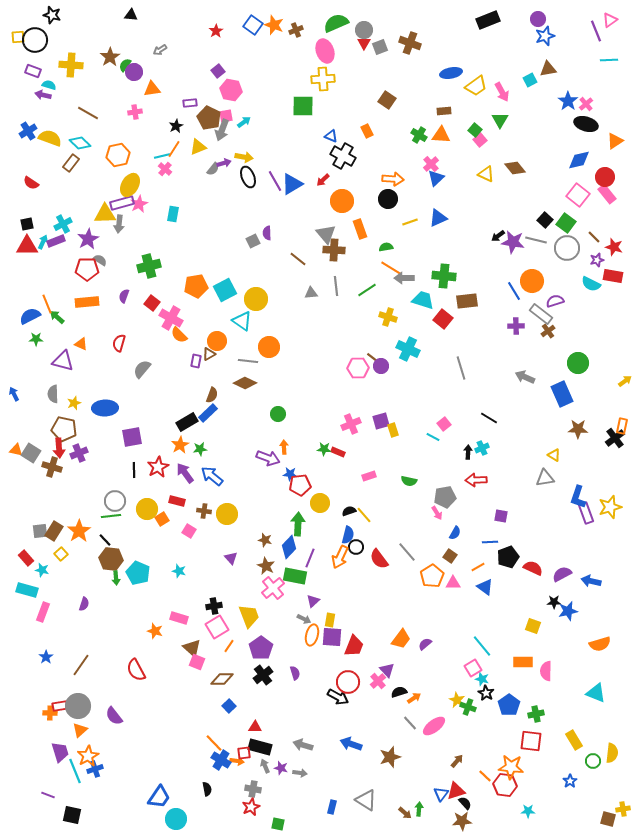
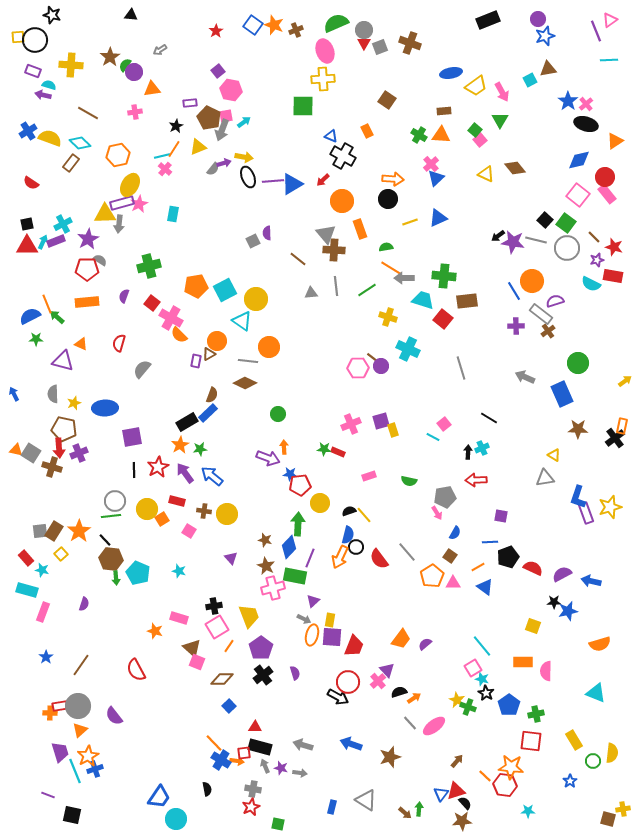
purple line at (275, 181): moved 2 px left; rotated 65 degrees counterclockwise
pink cross at (273, 588): rotated 25 degrees clockwise
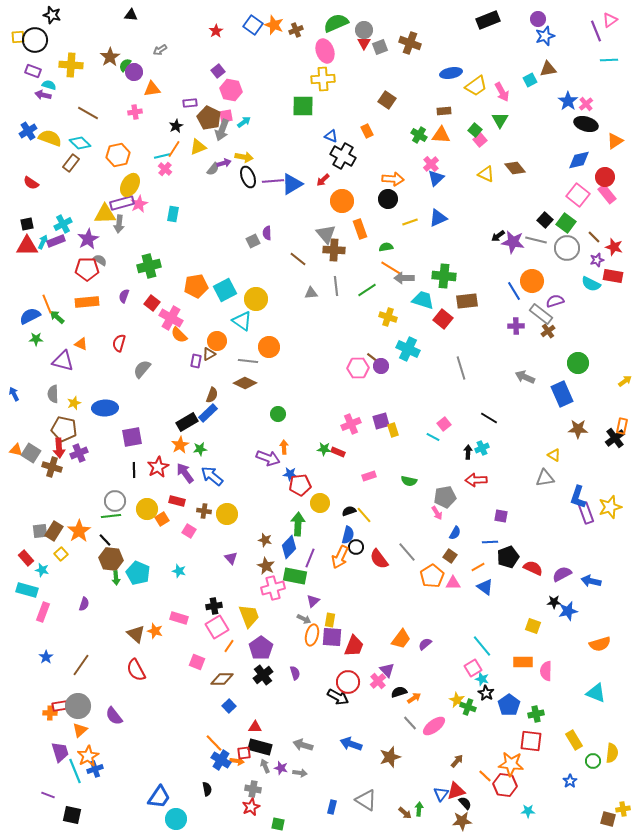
brown triangle at (192, 648): moved 56 px left, 14 px up
orange star at (511, 767): moved 3 px up
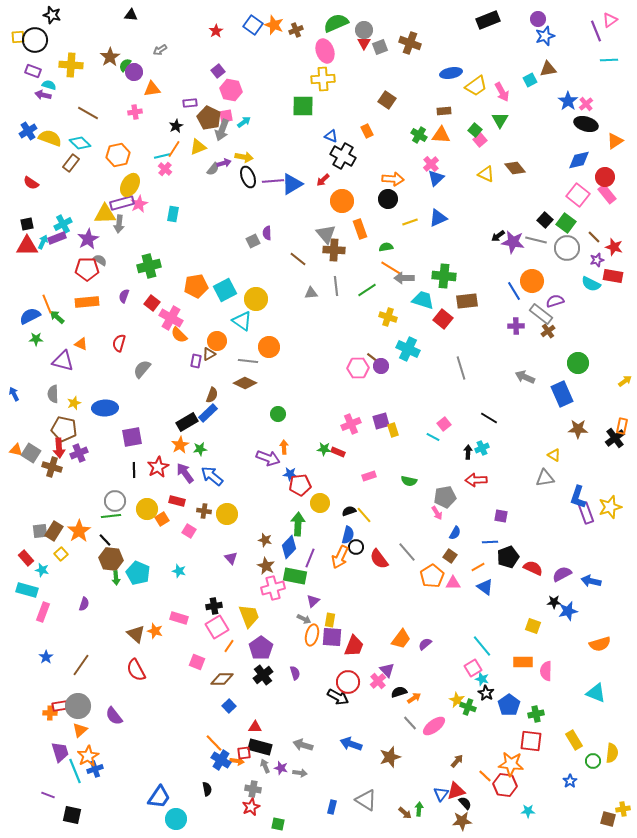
purple rectangle at (56, 241): moved 1 px right, 3 px up
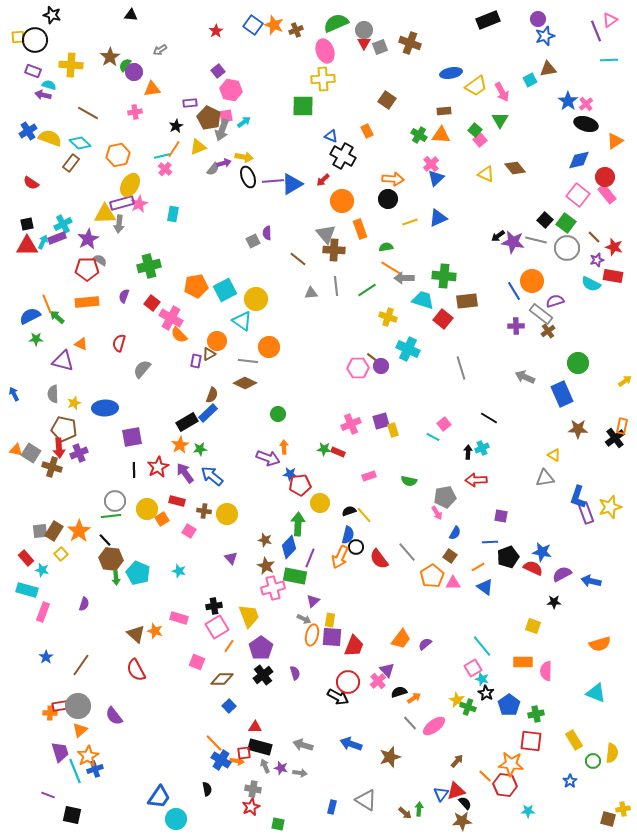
blue star at (568, 611): moved 26 px left, 59 px up; rotated 24 degrees clockwise
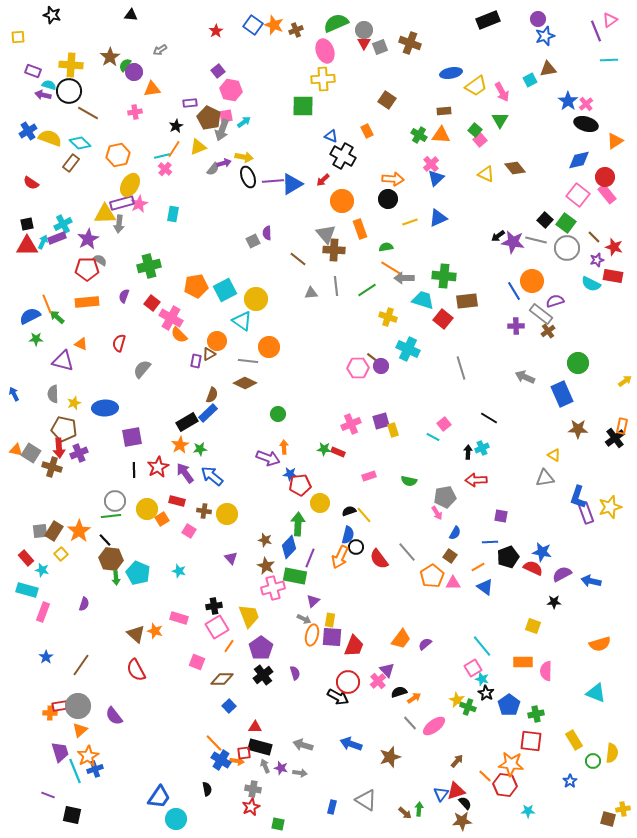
black circle at (35, 40): moved 34 px right, 51 px down
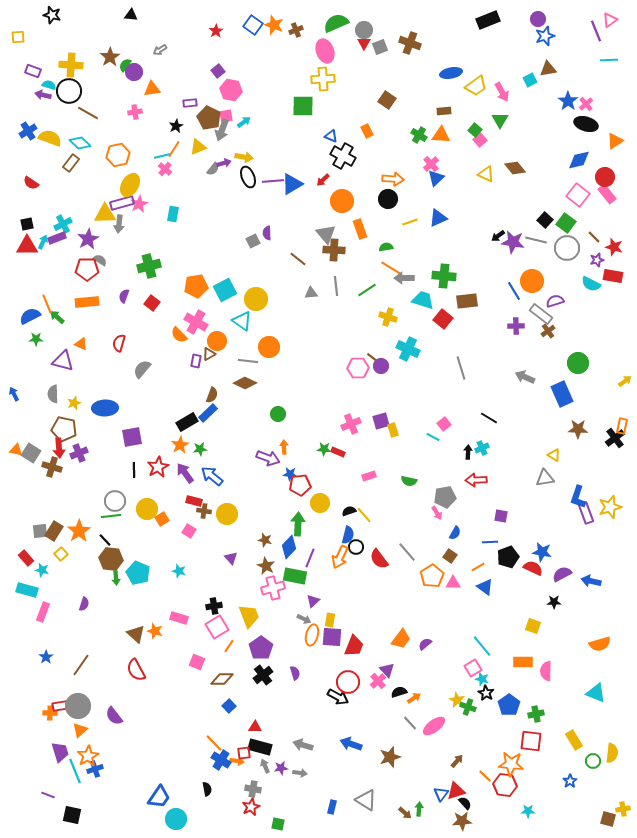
pink cross at (171, 318): moved 25 px right, 4 px down
red rectangle at (177, 501): moved 17 px right
purple star at (281, 768): rotated 24 degrees counterclockwise
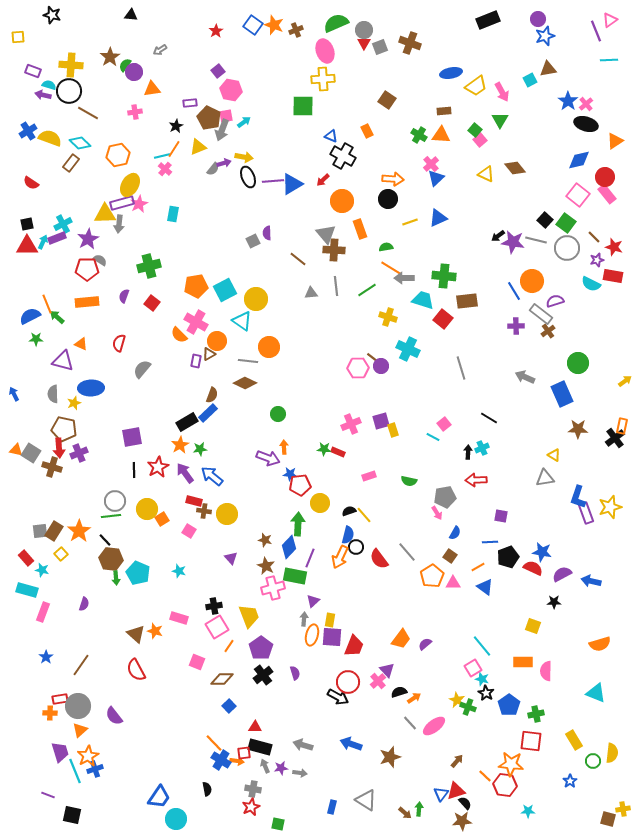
blue ellipse at (105, 408): moved 14 px left, 20 px up
gray arrow at (304, 619): rotated 112 degrees counterclockwise
red rectangle at (60, 706): moved 7 px up
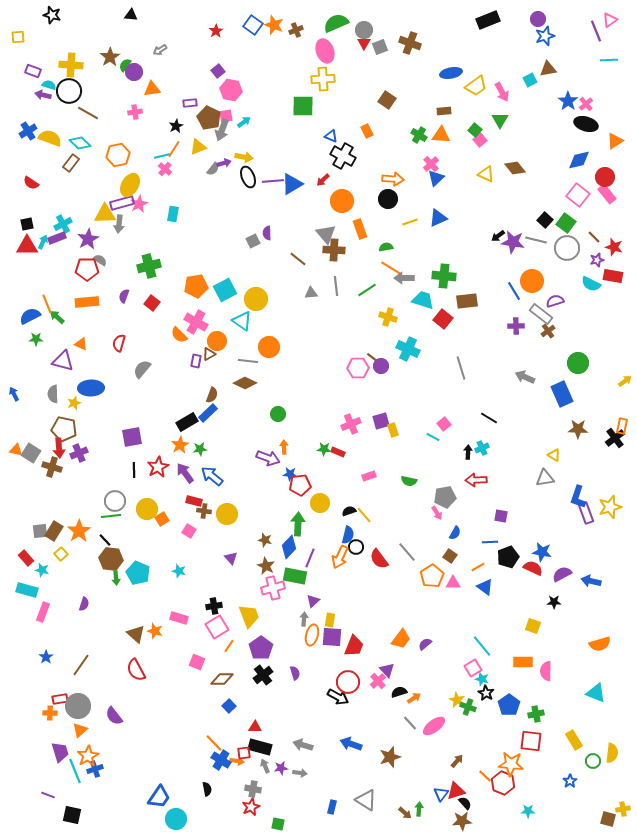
red hexagon at (505, 785): moved 2 px left, 2 px up; rotated 15 degrees clockwise
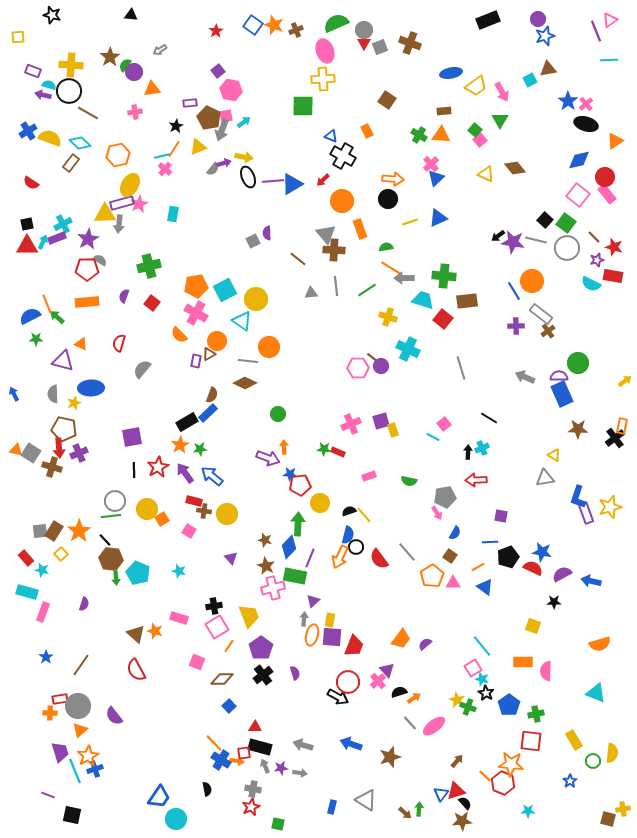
purple semicircle at (555, 301): moved 4 px right, 75 px down; rotated 18 degrees clockwise
pink cross at (196, 322): moved 9 px up
cyan rectangle at (27, 590): moved 2 px down
